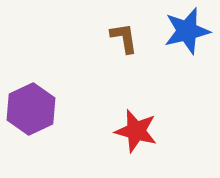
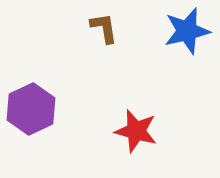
brown L-shape: moved 20 px left, 10 px up
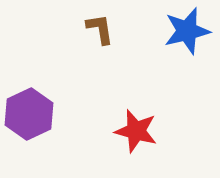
brown L-shape: moved 4 px left, 1 px down
purple hexagon: moved 2 px left, 5 px down
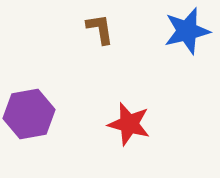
purple hexagon: rotated 15 degrees clockwise
red star: moved 7 px left, 7 px up
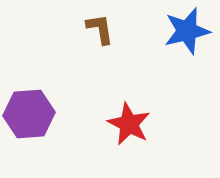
purple hexagon: rotated 6 degrees clockwise
red star: rotated 12 degrees clockwise
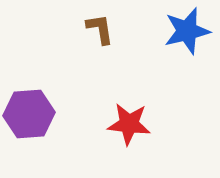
red star: rotated 21 degrees counterclockwise
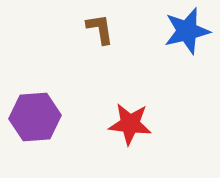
purple hexagon: moved 6 px right, 3 px down
red star: moved 1 px right
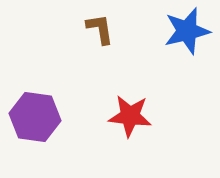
purple hexagon: rotated 12 degrees clockwise
red star: moved 8 px up
